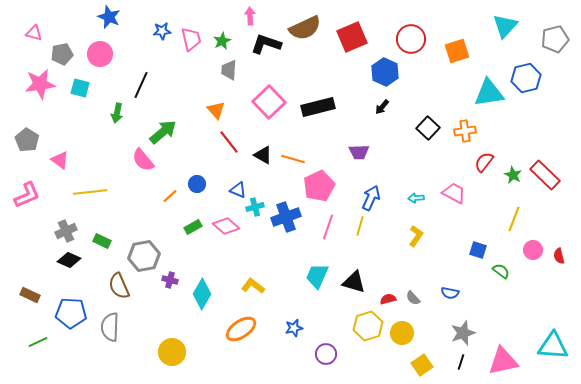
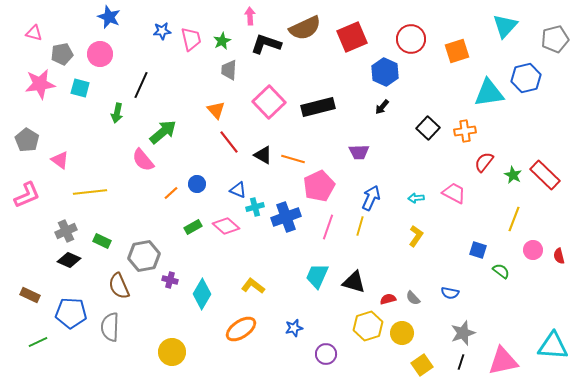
orange line at (170, 196): moved 1 px right, 3 px up
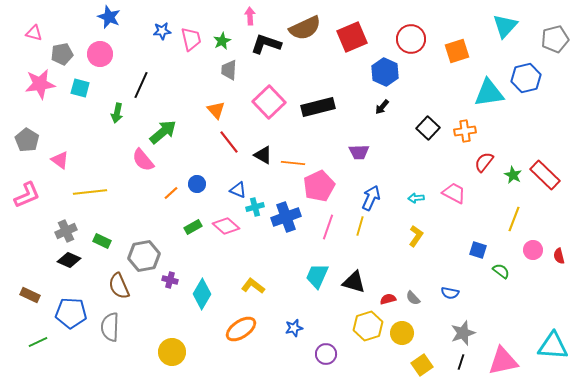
orange line at (293, 159): moved 4 px down; rotated 10 degrees counterclockwise
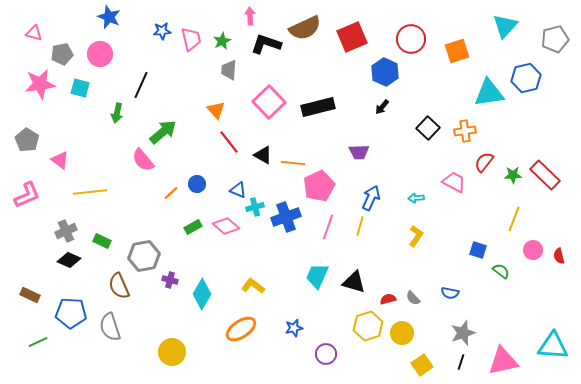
green star at (513, 175): rotated 30 degrees counterclockwise
pink trapezoid at (454, 193): moved 11 px up
gray semicircle at (110, 327): rotated 20 degrees counterclockwise
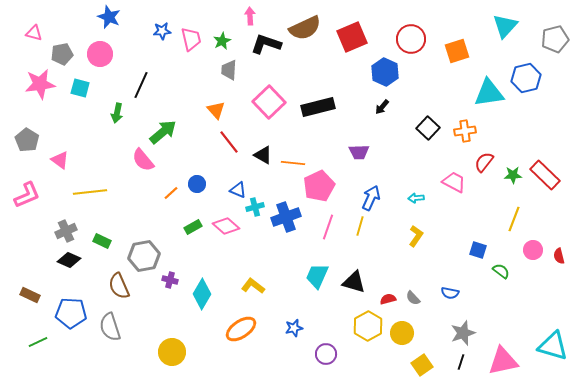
yellow hexagon at (368, 326): rotated 12 degrees counterclockwise
cyan triangle at (553, 346): rotated 12 degrees clockwise
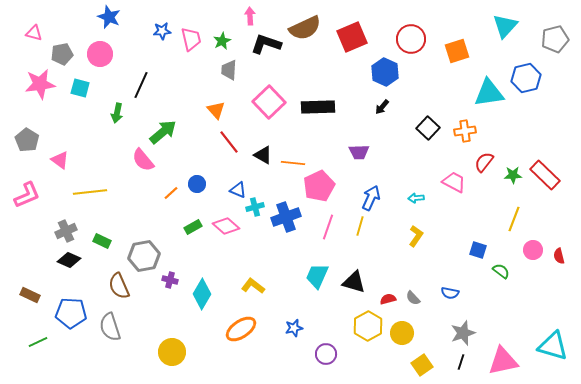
black rectangle at (318, 107): rotated 12 degrees clockwise
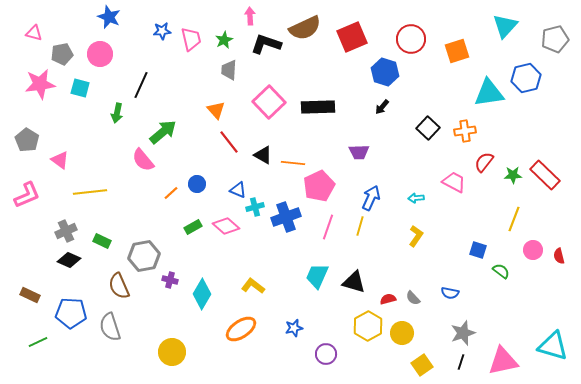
green star at (222, 41): moved 2 px right, 1 px up
blue hexagon at (385, 72): rotated 8 degrees counterclockwise
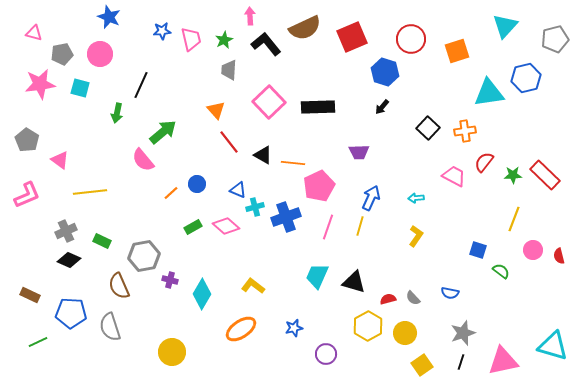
black L-shape at (266, 44): rotated 32 degrees clockwise
pink trapezoid at (454, 182): moved 6 px up
yellow circle at (402, 333): moved 3 px right
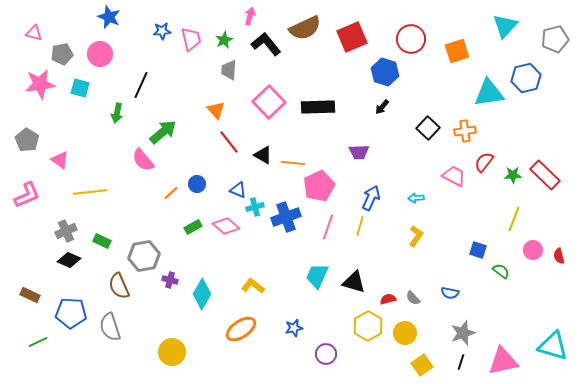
pink arrow at (250, 16): rotated 18 degrees clockwise
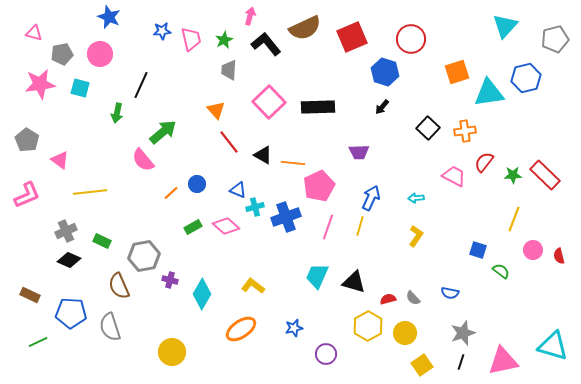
orange square at (457, 51): moved 21 px down
